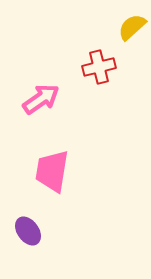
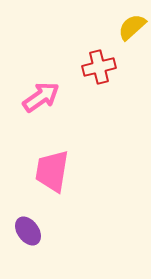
pink arrow: moved 2 px up
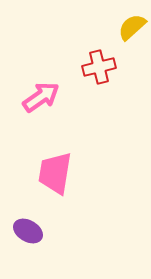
pink trapezoid: moved 3 px right, 2 px down
purple ellipse: rotated 24 degrees counterclockwise
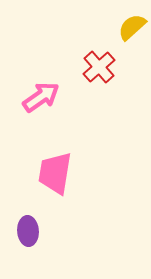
red cross: rotated 28 degrees counterclockwise
purple ellipse: rotated 56 degrees clockwise
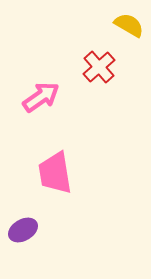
yellow semicircle: moved 3 px left, 2 px up; rotated 72 degrees clockwise
pink trapezoid: rotated 18 degrees counterclockwise
purple ellipse: moved 5 px left, 1 px up; rotated 64 degrees clockwise
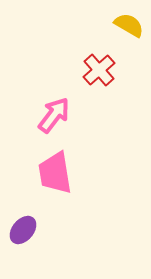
red cross: moved 3 px down
pink arrow: moved 13 px right, 18 px down; rotated 18 degrees counterclockwise
purple ellipse: rotated 20 degrees counterclockwise
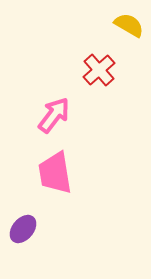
purple ellipse: moved 1 px up
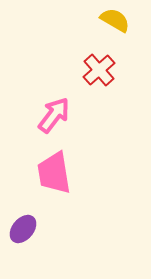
yellow semicircle: moved 14 px left, 5 px up
pink trapezoid: moved 1 px left
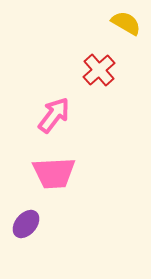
yellow semicircle: moved 11 px right, 3 px down
pink trapezoid: rotated 84 degrees counterclockwise
purple ellipse: moved 3 px right, 5 px up
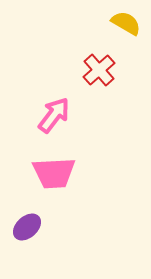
purple ellipse: moved 1 px right, 3 px down; rotated 8 degrees clockwise
